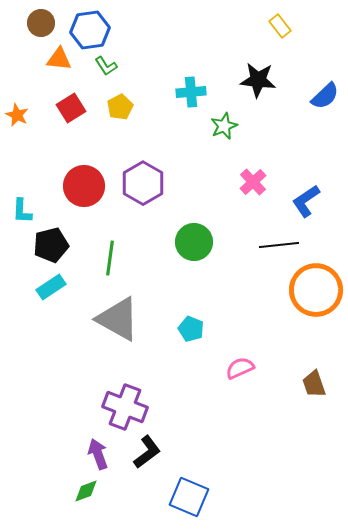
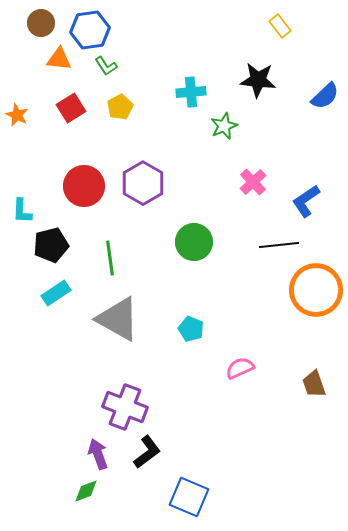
green line: rotated 16 degrees counterclockwise
cyan rectangle: moved 5 px right, 6 px down
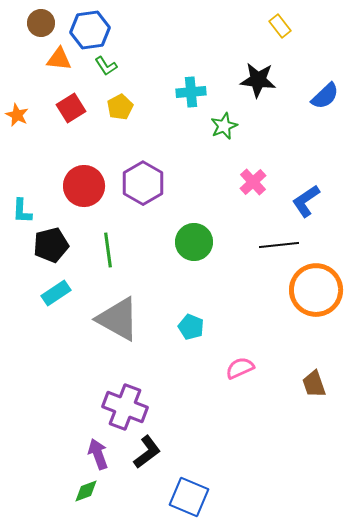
green line: moved 2 px left, 8 px up
cyan pentagon: moved 2 px up
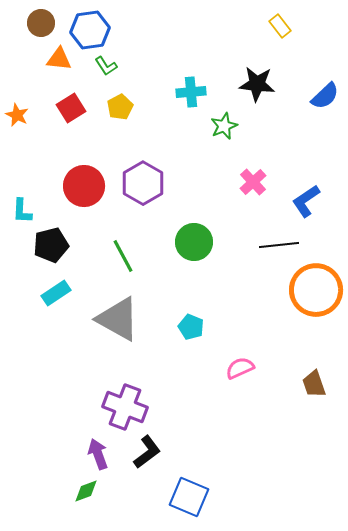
black star: moved 1 px left, 4 px down
green line: moved 15 px right, 6 px down; rotated 20 degrees counterclockwise
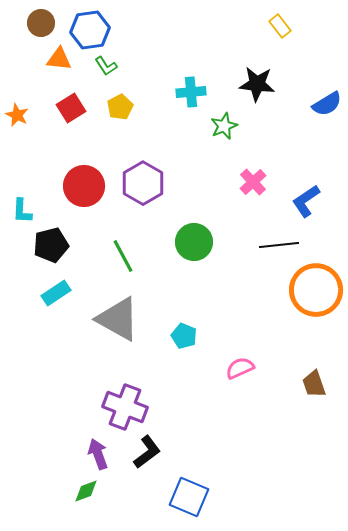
blue semicircle: moved 2 px right, 8 px down; rotated 12 degrees clockwise
cyan pentagon: moved 7 px left, 9 px down
